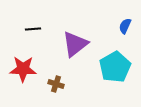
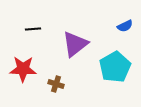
blue semicircle: rotated 140 degrees counterclockwise
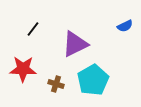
black line: rotated 49 degrees counterclockwise
purple triangle: rotated 12 degrees clockwise
cyan pentagon: moved 22 px left, 13 px down
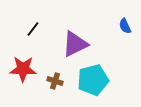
blue semicircle: rotated 91 degrees clockwise
cyan pentagon: rotated 16 degrees clockwise
brown cross: moved 1 px left, 3 px up
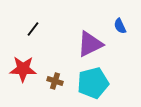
blue semicircle: moved 5 px left
purple triangle: moved 15 px right
cyan pentagon: moved 3 px down
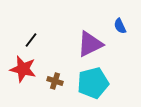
black line: moved 2 px left, 11 px down
red star: rotated 12 degrees clockwise
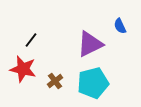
brown cross: rotated 35 degrees clockwise
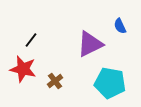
cyan pentagon: moved 17 px right; rotated 24 degrees clockwise
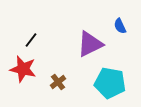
brown cross: moved 3 px right, 1 px down
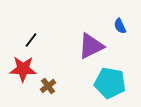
purple triangle: moved 1 px right, 2 px down
red star: rotated 12 degrees counterclockwise
brown cross: moved 10 px left, 4 px down
